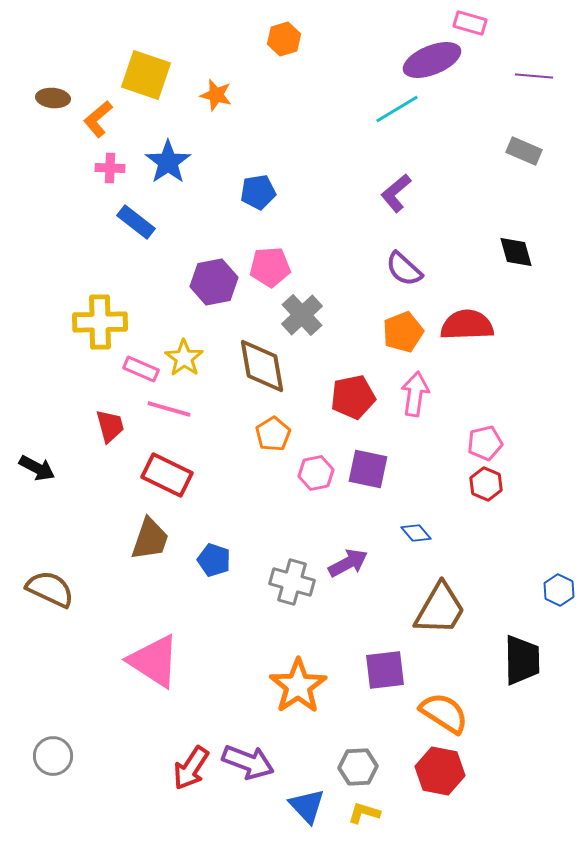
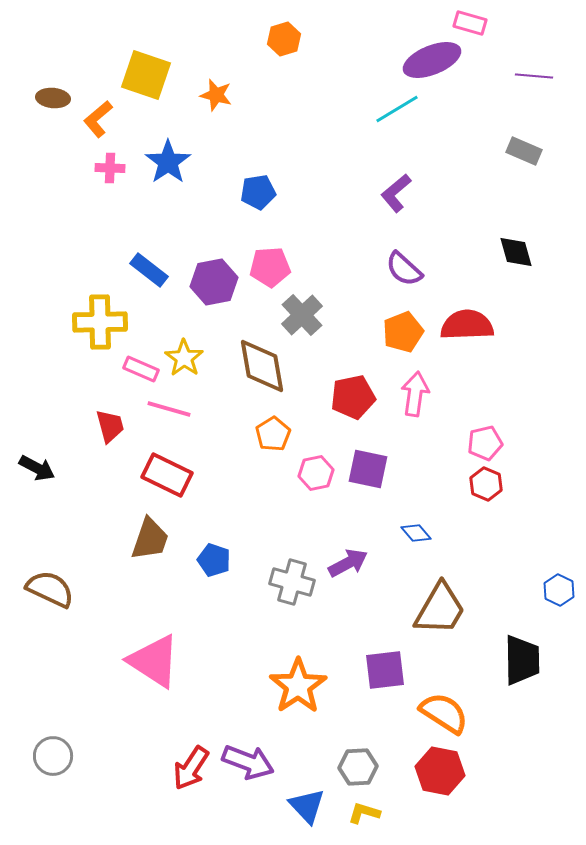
blue rectangle at (136, 222): moved 13 px right, 48 px down
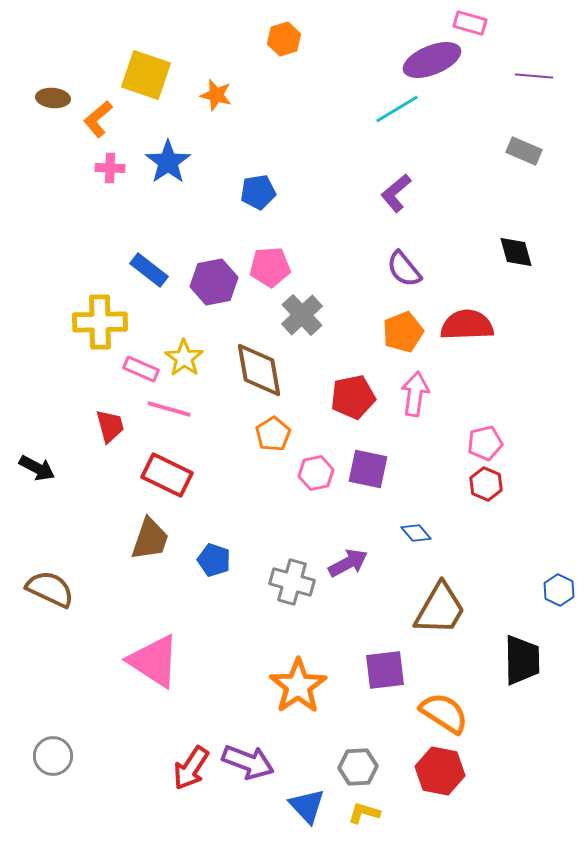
purple semicircle at (404, 269): rotated 9 degrees clockwise
brown diamond at (262, 366): moved 3 px left, 4 px down
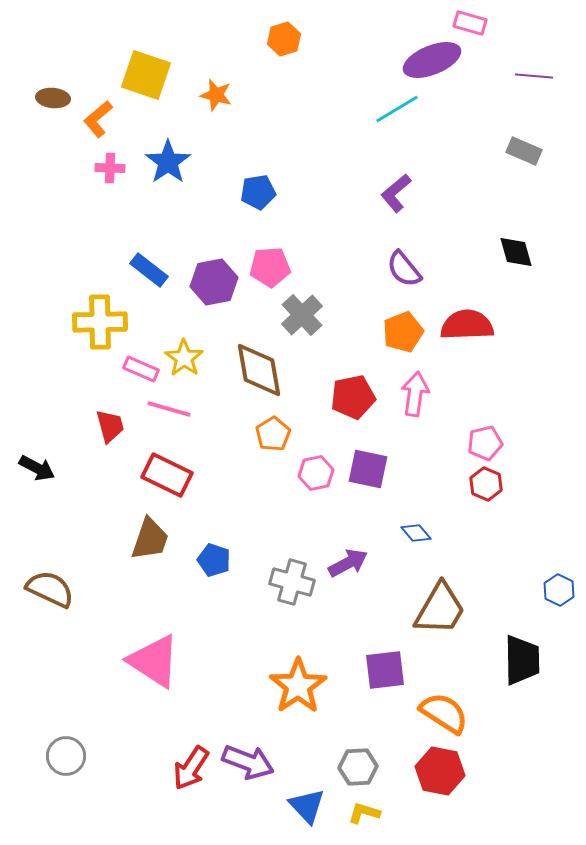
gray circle at (53, 756): moved 13 px right
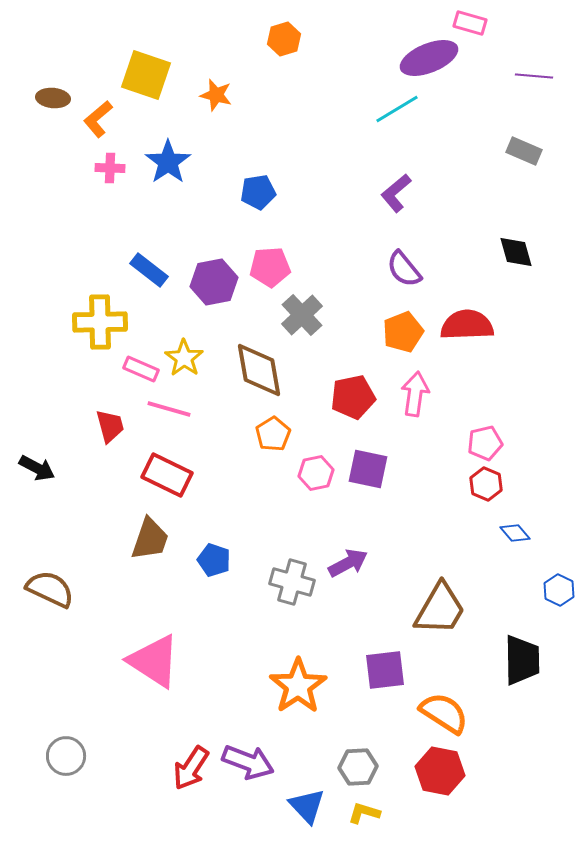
purple ellipse at (432, 60): moved 3 px left, 2 px up
blue diamond at (416, 533): moved 99 px right
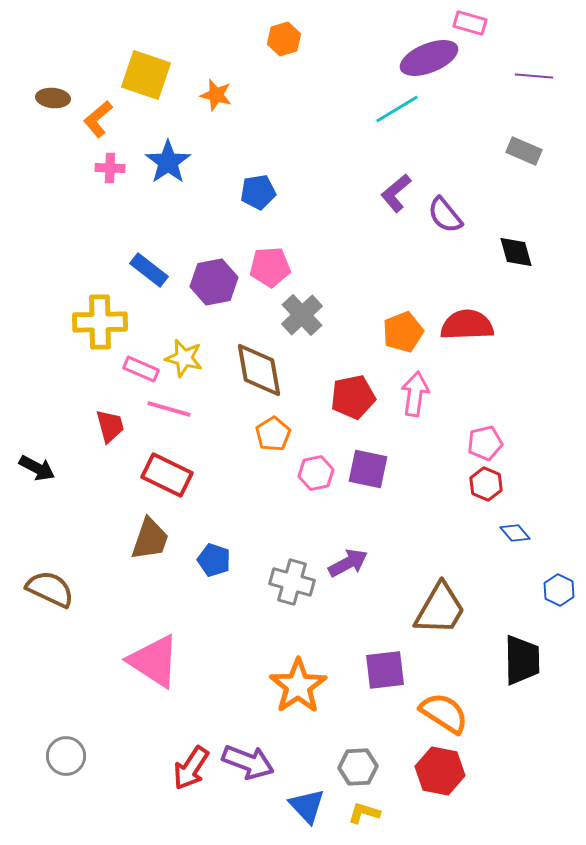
purple semicircle at (404, 269): moved 41 px right, 54 px up
yellow star at (184, 358): rotated 21 degrees counterclockwise
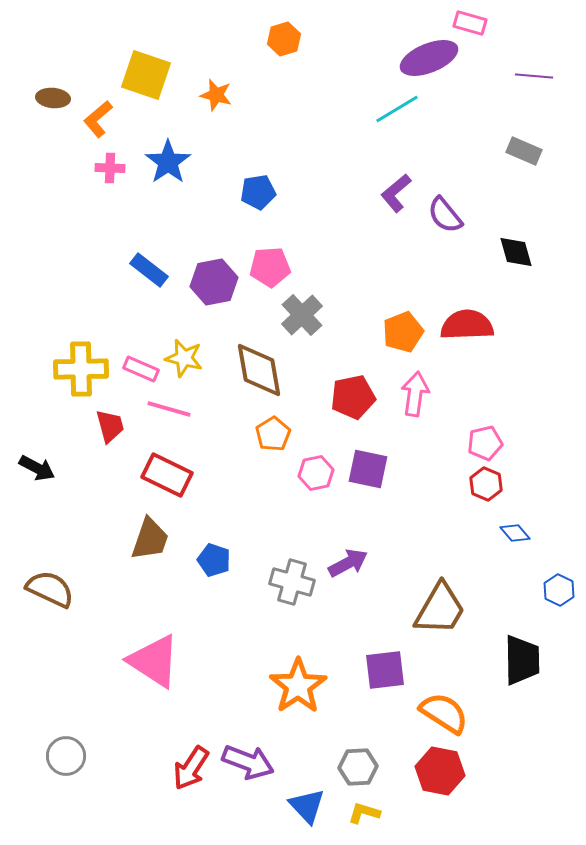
yellow cross at (100, 322): moved 19 px left, 47 px down
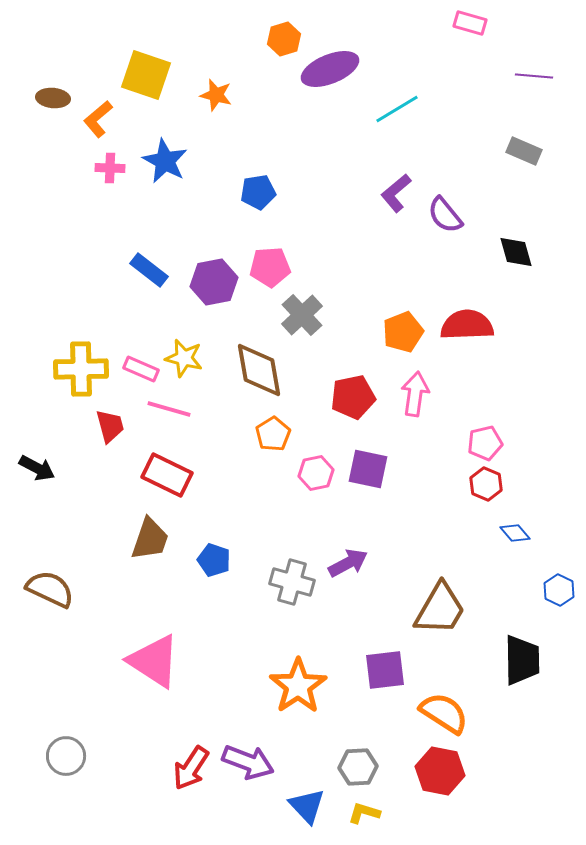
purple ellipse at (429, 58): moved 99 px left, 11 px down
blue star at (168, 162): moved 3 px left, 1 px up; rotated 9 degrees counterclockwise
